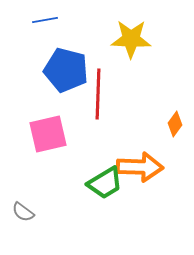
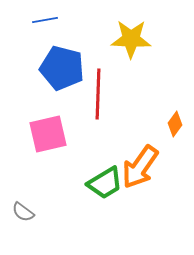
blue pentagon: moved 4 px left, 2 px up
orange arrow: rotated 123 degrees clockwise
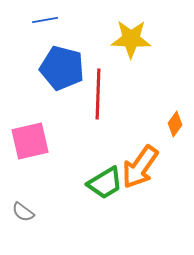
pink square: moved 18 px left, 7 px down
